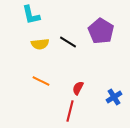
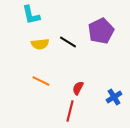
purple pentagon: rotated 15 degrees clockwise
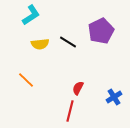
cyan L-shape: rotated 110 degrees counterclockwise
orange line: moved 15 px left, 1 px up; rotated 18 degrees clockwise
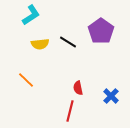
purple pentagon: rotated 10 degrees counterclockwise
red semicircle: rotated 40 degrees counterclockwise
blue cross: moved 3 px left, 1 px up; rotated 14 degrees counterclockwise
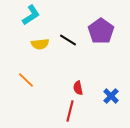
black line: moved 2 px up
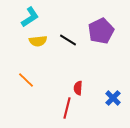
cyan L-shape: moved 1 px left, 2 px down
purple pentagon: rotated 10 degrees clockwise
yellow semicircle: moved 2 px left, 3 px up
red semicircle: rotated 16 degrees clockwise
blue cross: moved 2 px right, 2 px down
red line: moved 3 px left, 3 px up
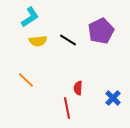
red line: rotated 25 degrees counterclockwise
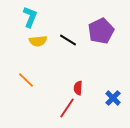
cyan L-shape: rotated 35 degrees counterclockwise
red line: rotated 45 degrees clockwise
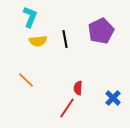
black line: moved 3 px left, 1 px up; rotated 48 degrees clockwise
